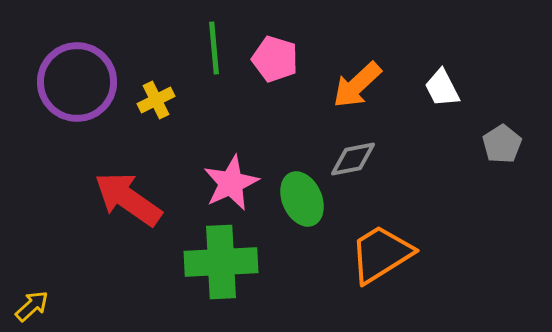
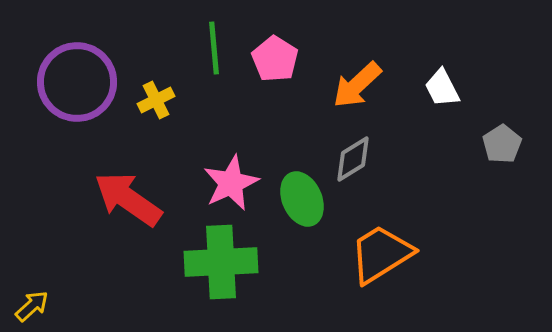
pink pentagon: rotated 15 degrees clockwise
gray diamond: rotated 21 degrees counterclockwise
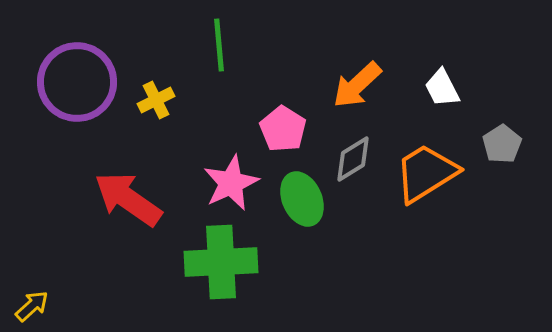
green line: moved 5 px right, 3 px up
pink pentagon: moved 8 px right, 70 px down
orange trapezoid: moved 45 px right, 81 px up
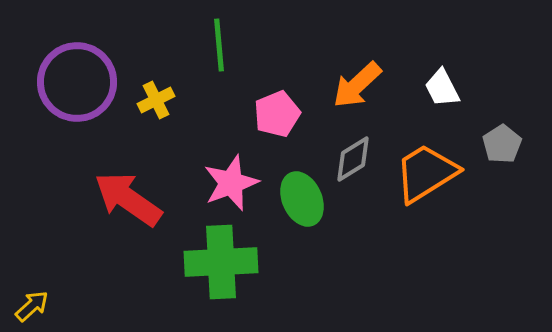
pink pentagon: moved 6 px left, 15 px up; rotated 18 degrees clockwise
pink star: rotated 4 degrees clockwise
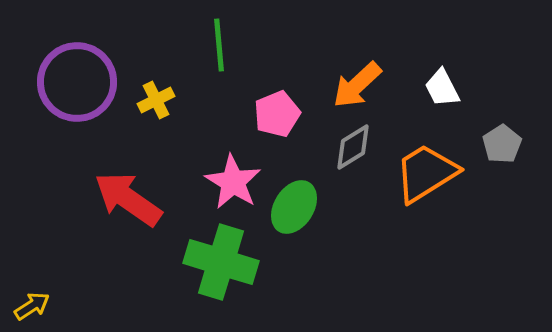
gray diamond: moved 12 px up
pink star: moved 2 px right, 1 px up; rotated 20 degrees counterclockwise
green ellipse: moved 8 px left, 8 px down; rotated 56 degrees clockwise
green cross: rotated 20 degrees clockwise
yellow arrow: rotated 9 degrees clockwise
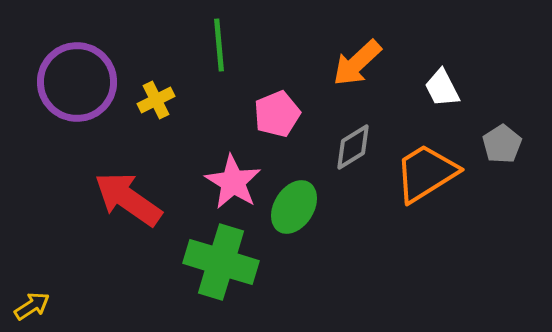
orange arrow: moved 22 px up
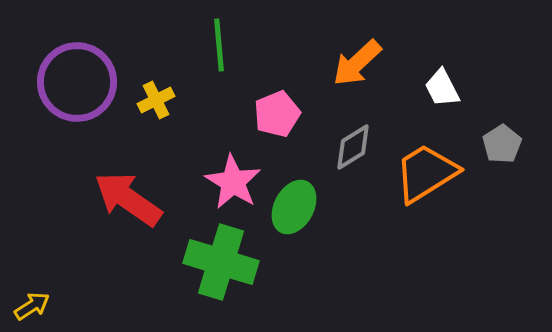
green ellipse: rotated 4 degrees counterclockwise
